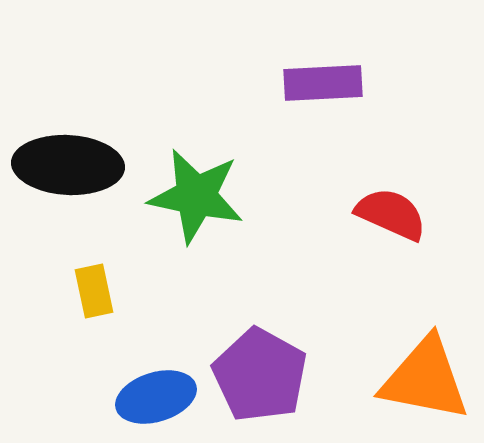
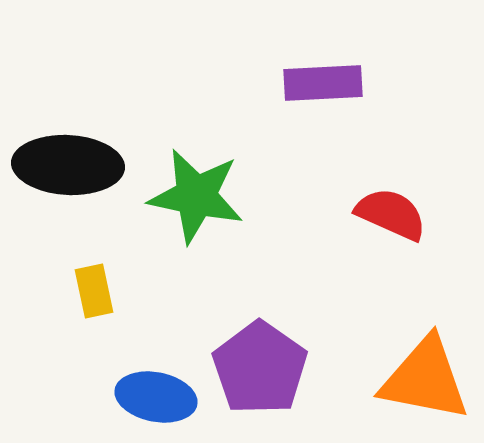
purple pentagon: moved 7 px up; rotated 6 degrees clockwise
blue ellipse: rotated 28 degrees clockwise
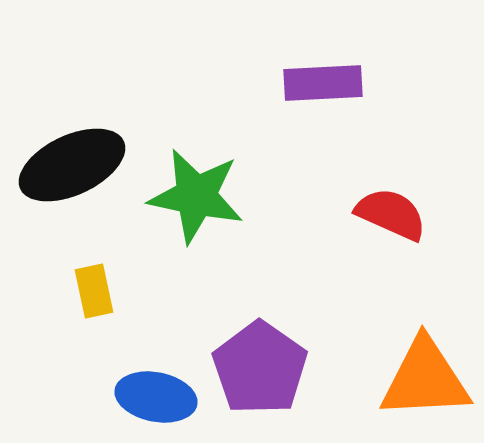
black ellipse: moved 4 px right; rotated 28 degrees counterclockwise
orange triangle: rotated 14 degrees counterclockwise
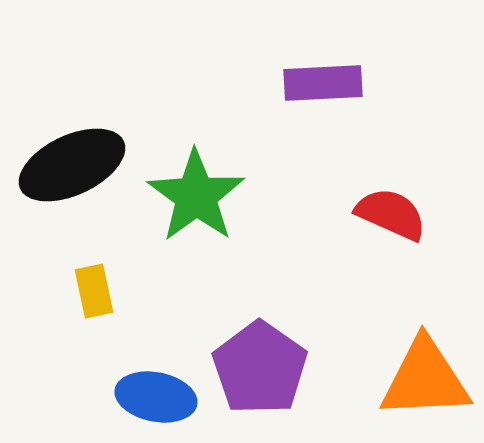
green star: rotated 24 degrees clockwise
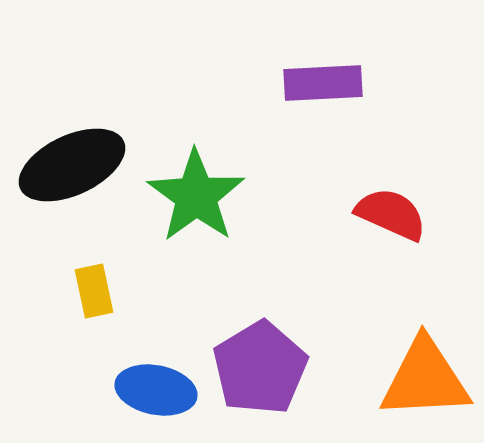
purple pentagon: rotated 6 degrees clockwise
blue ellipse: moved 7 px up
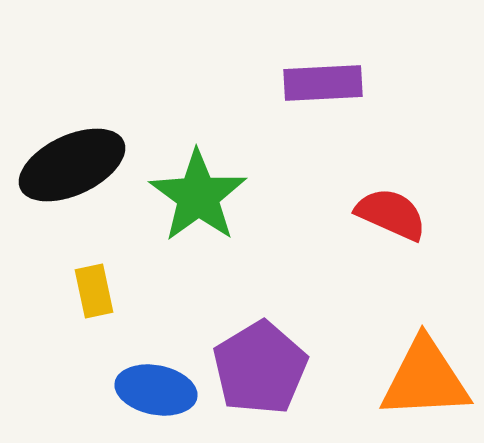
green star: moved 2 px right
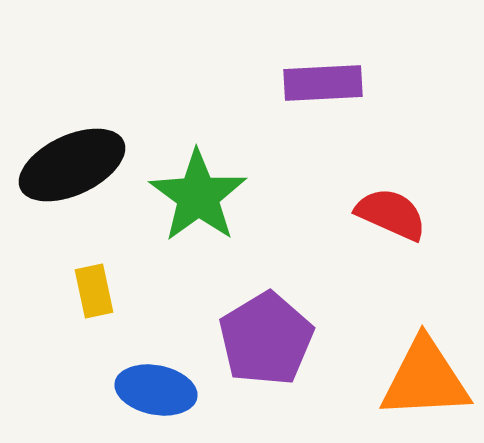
purple pentagon: moved 6 px right, 29 px up
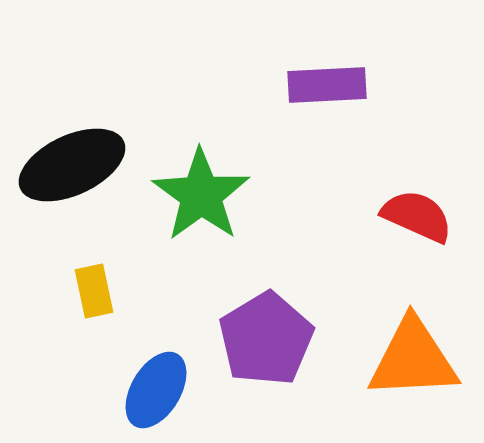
purple rectangle: moved 4 px right, 2 px down
green star: moved 3 px right, 1 px up
red semicircle: moved 26 px right, 2 px down
orange triangle: moved 12 px left, 20 px up
blue ellipse: rotated 70 degrees counterclockwise
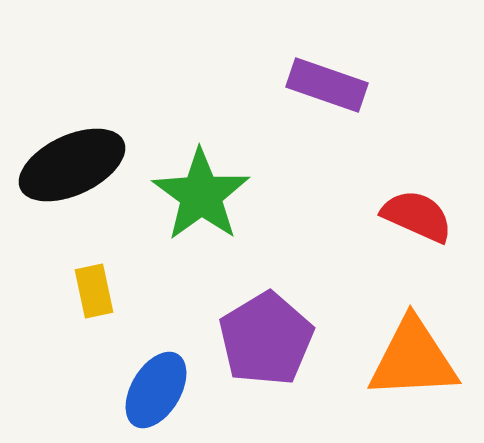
purple rectangle: rotated 22 degrees clockwise
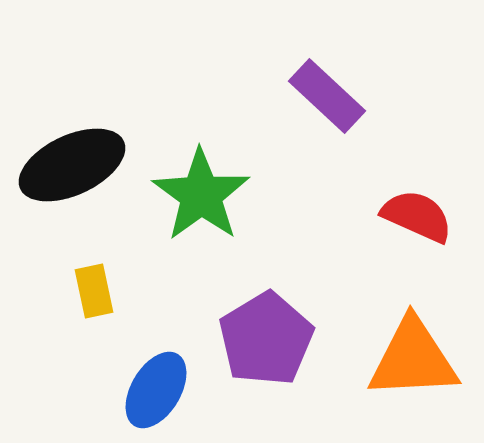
purple rectangle: moved 11 px down; rotated 24 degrees clockwise
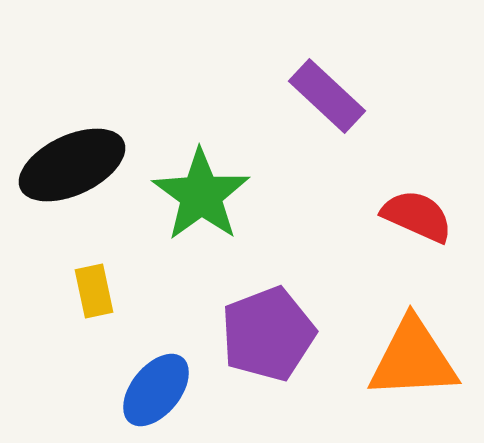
purple pentagon: moved 2 px right, 5 px up; rotated 10 degrees clockwise
blue ellipse: rotated 8 degrees clockwise
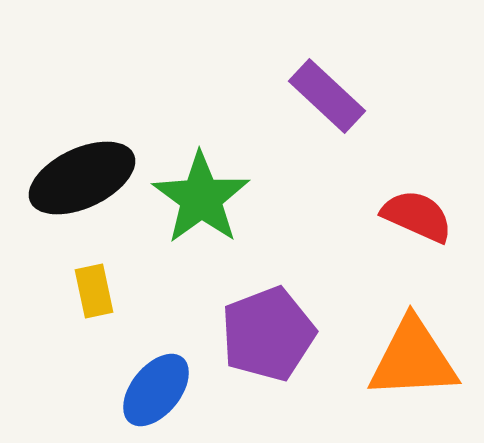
black ellipse: moved 10 px right, 13 px down
green star: moved 3 px down
